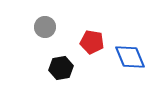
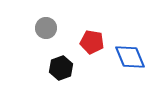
gray circle: moved 1 px right, 1 px down
black hexagon: rotated 10 degrees counterclockwise
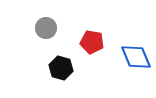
blue diamond: moved 6 px right
black hexagon: rotated 25 degrees counterclockwise
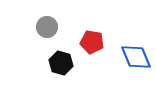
gray circle: moved 1 px right, 1 px up
black hexagon: moved 5 px up
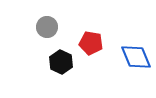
red pentagon: moved 1 px left, 1 px down
black hexagon: moved 1 px up; rotated 10 degrees clockwise
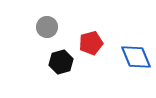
red pentagon: rotated 25 degrees counterclockwise
black hexagon: rotated 20 degrees clockwise
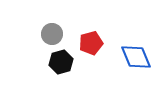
gray circle: moved 5 px right, 7 px down
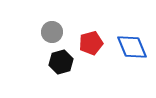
gray circle: moved 2 px up
blue diamond: moved 4 px left, 10 px up
